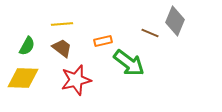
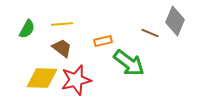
green semicircle: moved 17 px up
yellow diamond: moved 19 px right
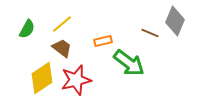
yellow line: rotated 35 degrees counterclockwise
yellow diamond: rotated 36 degrees counterclockwise
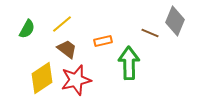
brown trapezoid: moved 5 px right, 1 px down
green arrow: rotated 128 degrees counterclockwise
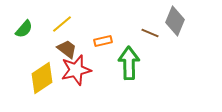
green semicircle: moved 3 px left; rotated 12 degrees clockwise
red star: moved 10 px up
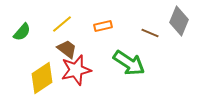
gray diamond: moved 4 px right
green semicircle: moved 2 px left, 3 px down
orange rectangle: moved 15 px up
green arrow: rotated 124 degrees clockwise
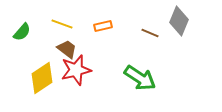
yellow line: rotated 60 degrees clockwise
green arrow: moved 11 px right, 15 px down
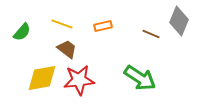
brown line: moved 1 px right, 1 px down
red star: moved 3 px right, 10 px down; rotated 8 degrees clockwise
yellow diamond: rotated 24 degrees clockwise
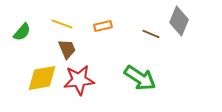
brown trapezoid: rotated 30 degrees clockwise
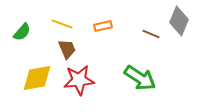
yellow diamond: moved 5 px left
